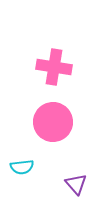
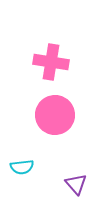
pink cross: moved 3 px left, 5 px up
pink circle: moved 2 px right, 7 px up
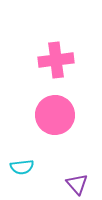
pink cross: moved 5 px right, 2 px up; rotated 16 degrees counterclockwise
purple triangle: moved 1 px right
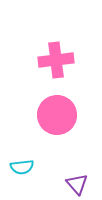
pink circle: moved 2 px right
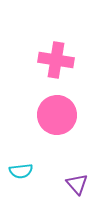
pink cross: rotated 16 degrees clockwise
cyan semicircle: moved 1 px left, 4 px down
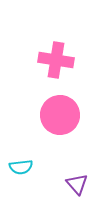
pink circle: moved 3 px right
cyan semicircle: moved 4 px up
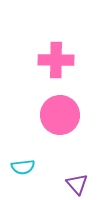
pink cross: rotated 8 degrees counterclockwise
cyan semicircle: moved 2 px right
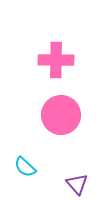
pink circle: moved 1 px right
cyan semicircle: moved 2 px right; rotated 50 degrees clockwise
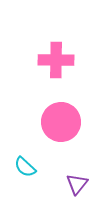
pink circle: moved 7 px down
purple triangle: rotated 20 degrees clockwise
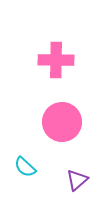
pink circle: moved 1 px right
purple triangle: moved 4 px up; rotated 10 degrees clockwise
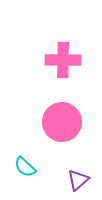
pink cross: moved 7 px right
purple triangle: moved 1 px right
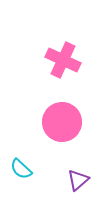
pink cross: rotated 24 degrees clockwise
cyan semicircle: moved 4 px left, 2 px down
